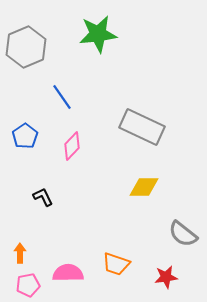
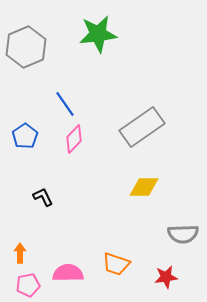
blue line: moved 3 px right, 7 px down
gray rectangle: rotated 60 degrees counterclockwise
pink diamond: moved 2 px right, 7 px up
gray semicircle: rotated 40 degrees counterclockwise
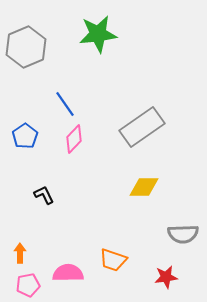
black L-shape: moved 1 px right, 2 px up
orange trapezoid: moved 3 px left, 4 px up
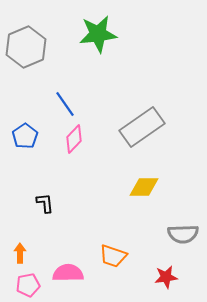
black L-shape: moved 1 px right, 8 px down; rotated 20 degrees clockwise
orange trapezoid: moved 4 px up
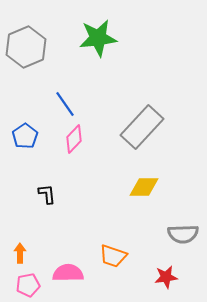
green star: moved 4 px down
gray rectangle: rotated 12 degrees counterclockwise
black L-shape: moved 2 px right, 9 px up
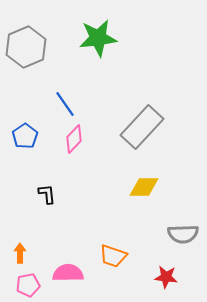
red star: rotated 15 degrees clockwise
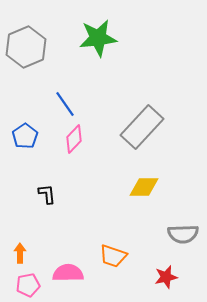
red star: rotated 20 degrees counterclockwise
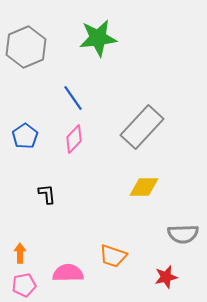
blue line: moved 8 px right, 6 px up
pink pentagon: moved 4 px left
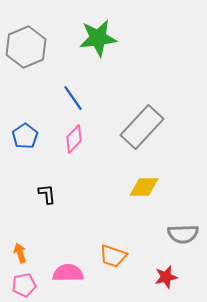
orange arrow: rotated 18 degrees counterclockwise
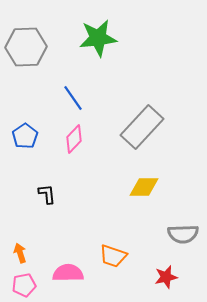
gray hexagon: rotated 21 degrees clockwise
